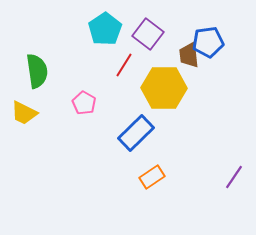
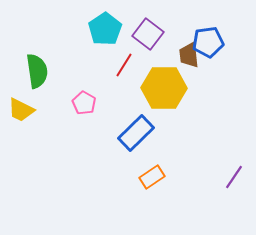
yellow trapezoid: moved 3 px left, 3 px up
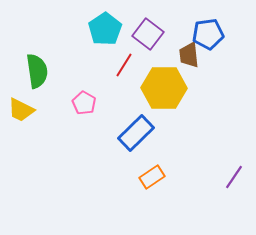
blue pentagon: moved 8 px up
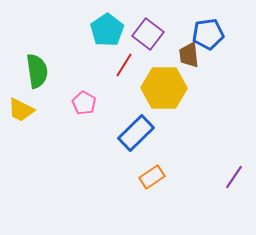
cyan pentagon: moved 2 px right, 1 px down
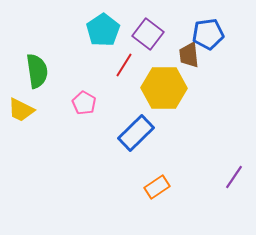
cyan pentagon: moved 4 px left
orange rectangle: moved 5 px right, 10 px down
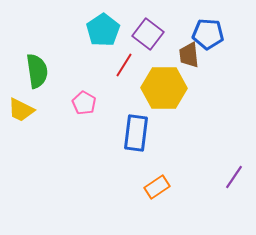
blue pentagon: rotated 12 degrees clockwise
blue rectangle: rotated 39 degrees counterclockwise
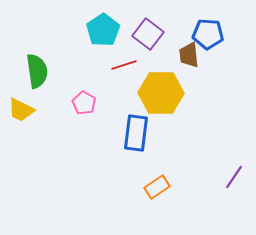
red line: rotated 40 degrees clockwise
yellow hexagon: moved 3 px left, 5 px down
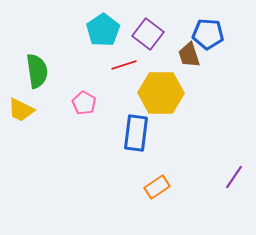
brown trapezoid: rotated 12 degrees counterclockwise
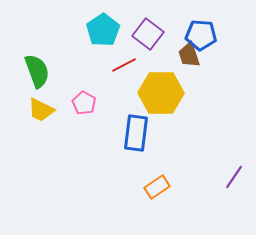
blue pentagon: moved 7 px left, 1 px down
red line: rotated 10 degrees counterclockwise
green semicircle: rotated 12 degrees counterclockwise
yellow trapezoid: moved 20 px right
